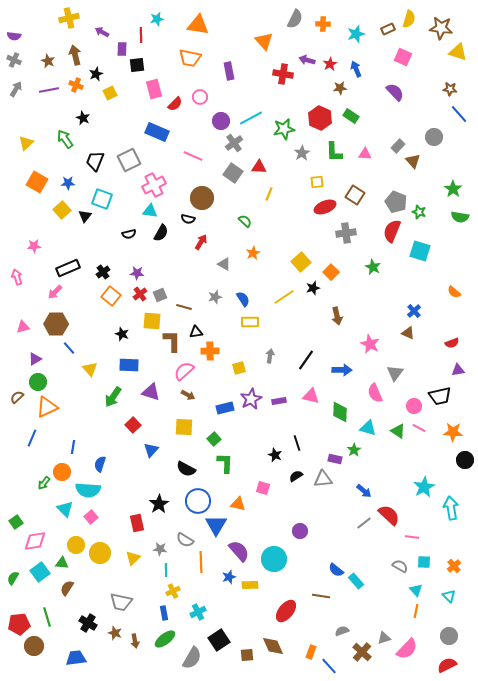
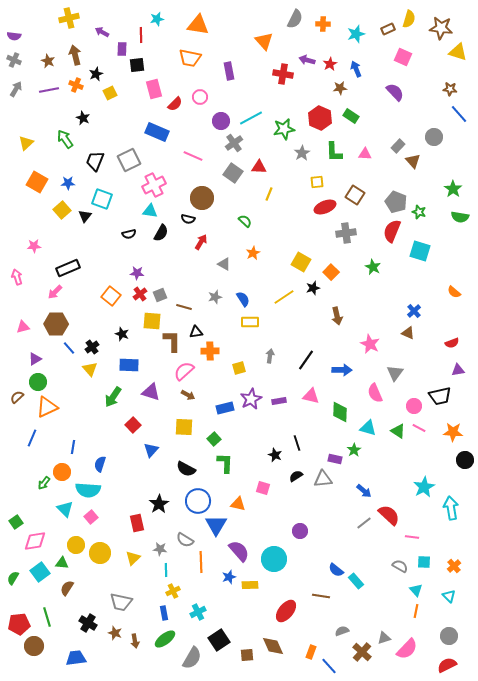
yellow square at (301, 262): rotated 18 degrees counterclockwise
black cross at (103, 272): moved 11 px left, 75 px down
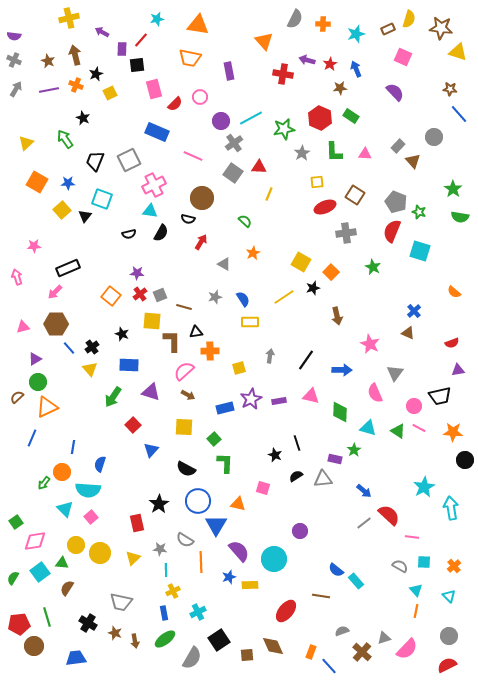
red line at (141, 35): moved 5 px down; rotated 42 degrees clockwise
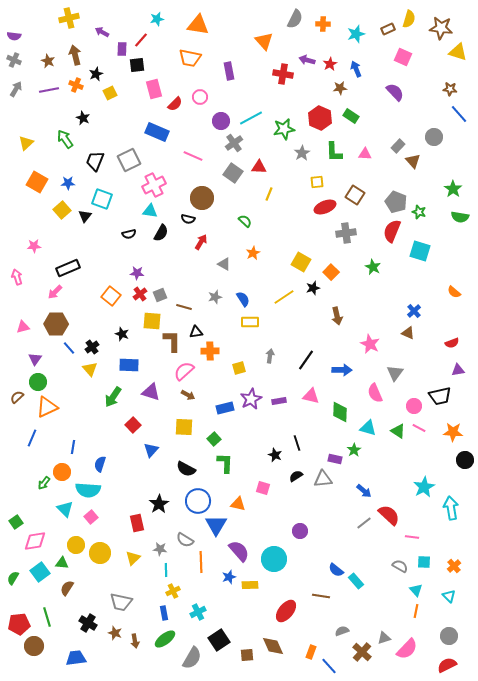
purple triangle at (35, 359): rotated 24 degrees counterclockwise
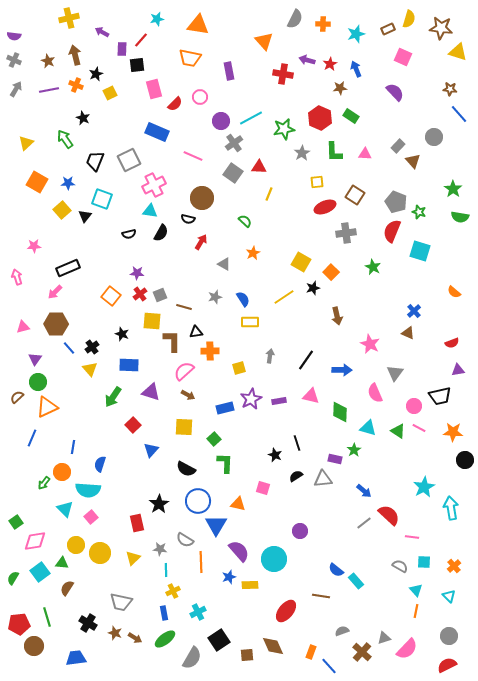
brown arrow at (135, 641): moved 3 px up; rotated 48 degrees counterclockwise
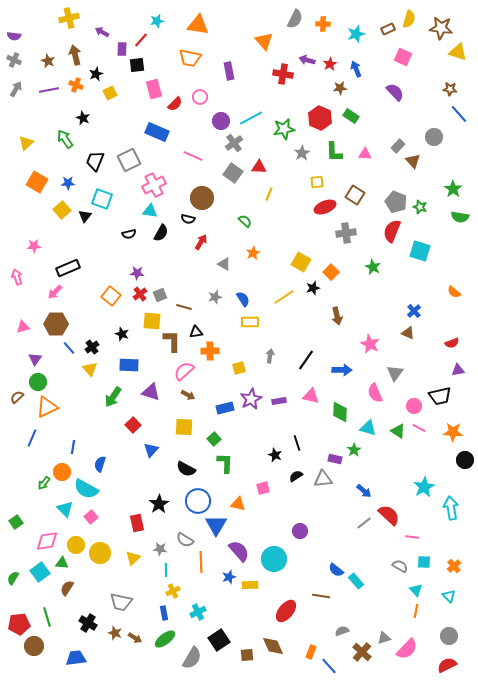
cyan star at (157, 19): moved 2 px down
green star at (419, 212): moved 1 px right, 5 px up
pink square at (263, 488): rotated 32 degrees counterclockwise
cyan semicircle at (88, 490): moved 2 px left, 1 px up; rotated 25 degrees clockwise
pink diamond at (35, 541): moved 12 px right
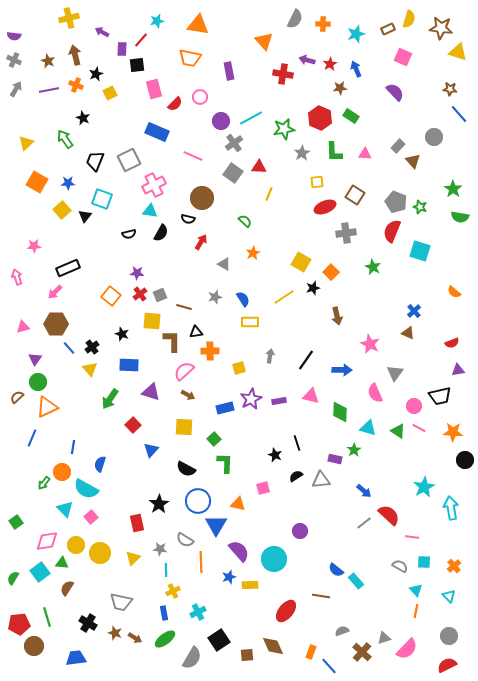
green arrow at (113, 397): moved 3 px left, 2 px down
gray triangle at (323, 479): moved 2 px left, 1 px down
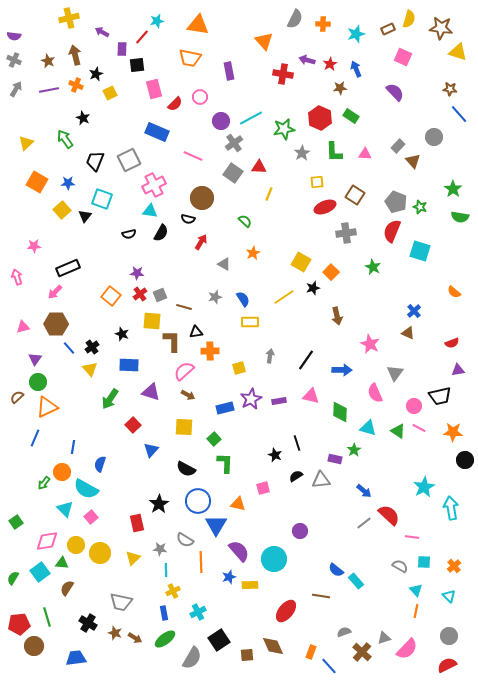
red line at (141, 40): moved 1 px right, 3 px up
blue line at (32, 438): moved 3 px right
gray semicircle at (342, 631): moved 2 px right, 1 px down
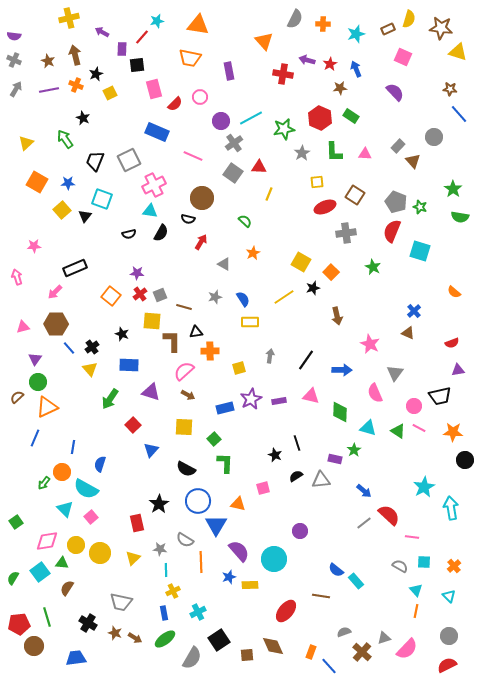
black rectangle at (68, 268): moved 7 px right
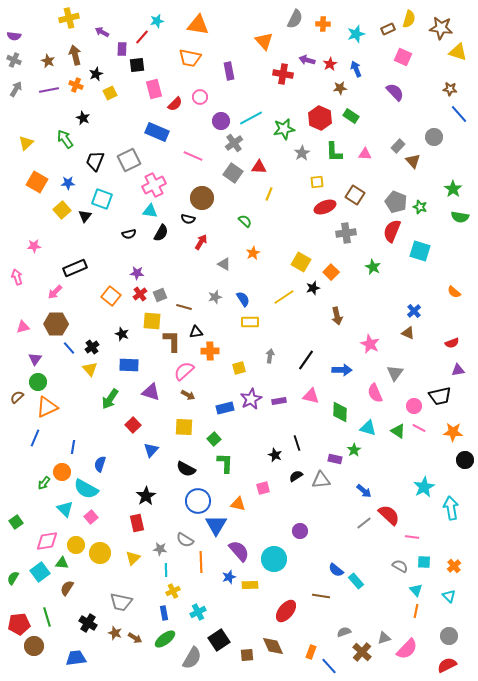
black star at (159, 504): moved 13 px left, 8 px up
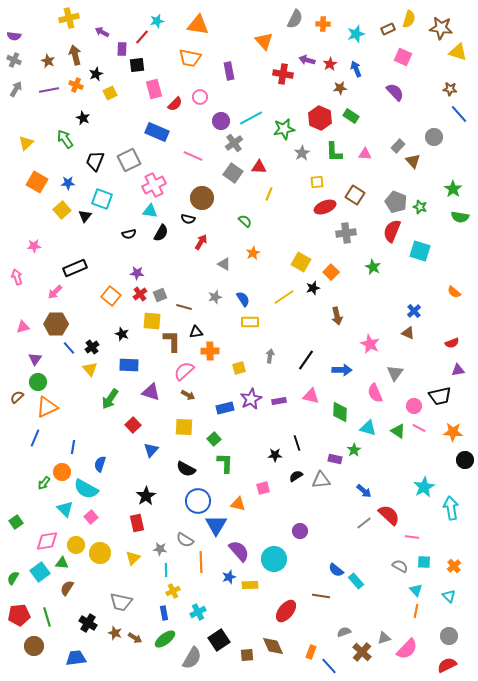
black star at (275, 455): rotated 24 degrees counterclockwise
red pentagon at (19, 624): moved 9 px up
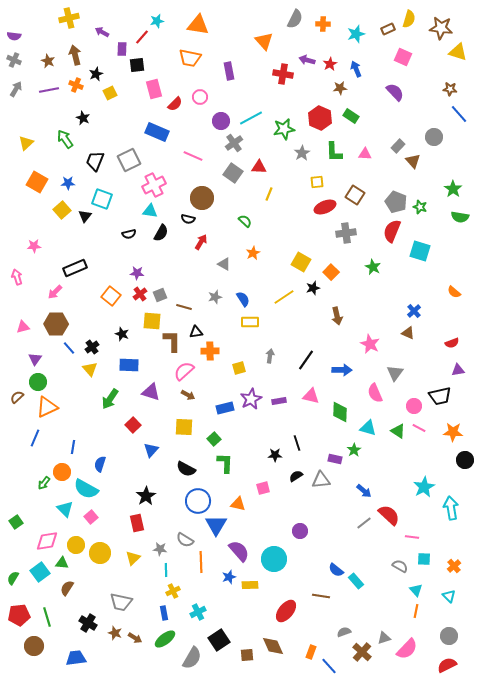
cyan square at (424, 562): moved 3 px up
